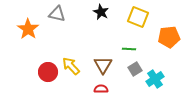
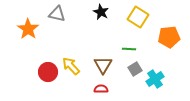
yellow square: rotated 10 degrees clockwise
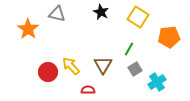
green line: rotated 64 degrees counterclockwise
cyan cross: moved 2 px right, 3 px down
red semicircle: moved 13 px left, 1 px down
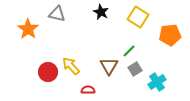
orange pentagon: moved 1 px right, 2 px up
green line: moved 2 px down; rotated 16 degrees clockwise
brown triangle: moved 6 px right, 1 px down
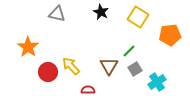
orange star: moved 18 px down
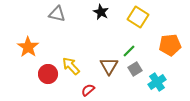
orange pentagon: moved 10 px down
red circle: moved 2 px down
red semicircle: rotated 40 degrees counterclockwise
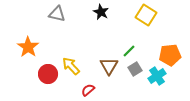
yellow square: moved 8 px right, 2 px up
orange pentagon: moved 10 px down
cyan cross: moved 6 px up
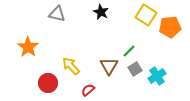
orange pentagon: moved 28 px up
red circle: moved 9 px down
